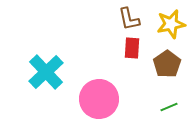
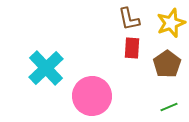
yellow star: moved 1 px up; rotated 8 degrees counterclockwise
cyan cross: moved 4 px up
pink circle: moved 7 px left, 3 px up
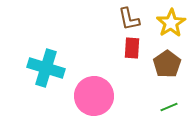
yellow star: rotated 12 degrees counterclockwise
cyan cross: rotated 30 degrees counterclockwise
pink circle: moved 2 px right
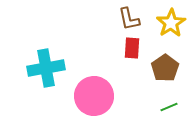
brown pentagon: moved 2 px left, 4 px down
cyan cross: rotated 27 degrees counterclockwise
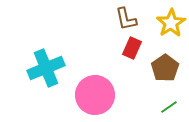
brown L-shape: moved 3 px left
red rectangle: rotated 20 degrees clockwise
cyan cross: rotated 12 degrees counterclockwise
pink circle: moved 1 px right, 1 px up
green line: rotated 12 degrees counterclockwise
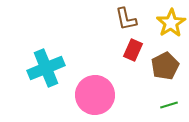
red rectangle: moved 1 px right, 2 px down
brown pentagon: moved 2 px up; rotated 8 degrees clockwise
green line: moved 2 px up; rotated 18 degrees clockwise
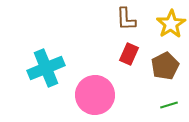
brown L-shape: rotated 10 degrees clockwise
yellow star: moved 1 px down
red rectangle: moved 4 px left, 4 px down
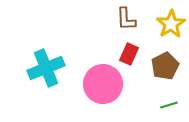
pink circle: moved 8 px right, 11 px up
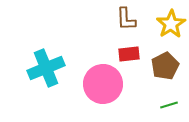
red rectangle: rotated 60 degrees clockwise
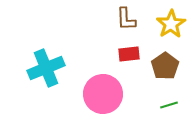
brown pentagon: rotated 8 degrees counterclockwise
pink circle: moved 10 px down
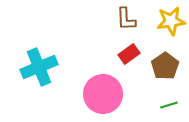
yellow star: moved 3 px up; rotated 24 degrees clockwise
red rectangle: rotated 30 degrees counterclockwise
cyan cross: moved 7 px left, 1 px up
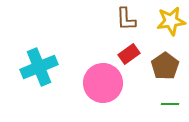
pink circle: moved 11 px up
green line: moved 1 px right, 1 px up; rotated 18 degrees clockwise
